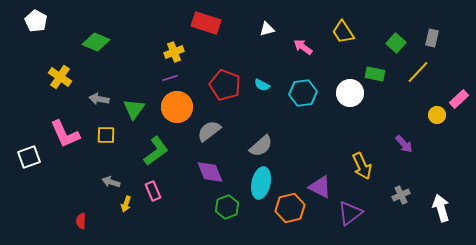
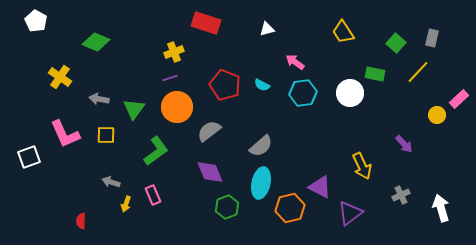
pink arrow at (303, 47): moved 8 px left, 15 px down
pink rectangle at (153, 191): moved 4 px down
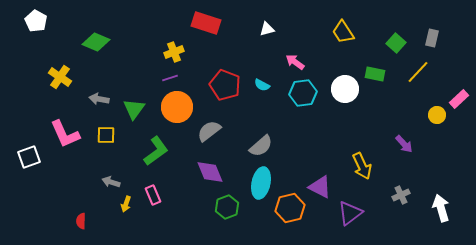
white circle at (350, 93): moved 5 px left, 4 px up
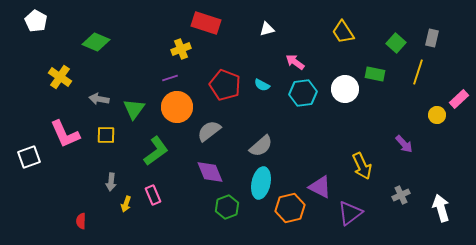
yellow cross at (174, 52): moved 7 px right, 3 px up
yellow line at (418, 72): rotated 25 degrees counterclockwise
gray arrow at (111, 182): rotated 102 degrees counterclockwise
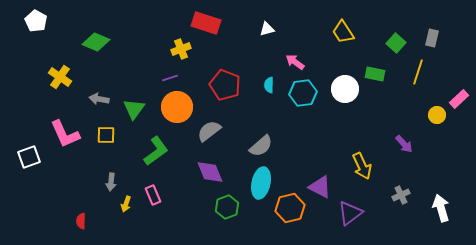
cyan semicircle at (262, 85): moved 7 px right; rotated 63 degrees clockwise
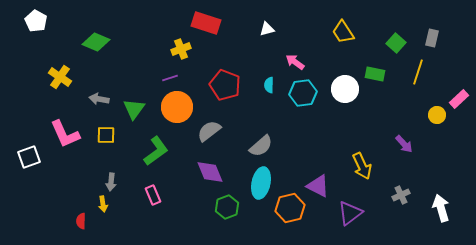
purple triangle at (320, 187): moved 2 px left, 1 px up
yellow arrow at (126, 204): moved 23 px left; rotated 28 degrees counterclockwise
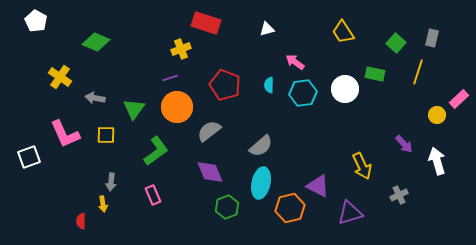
gray arrow at (99, 99): moved 4 px left, 1 px up
gray cross at (401, 195): moved 2 px left
white arrow at (441, 208): moved 4 px left, 47 px up
purple triangle at (350, 213): rotated 20 degrees clockwise
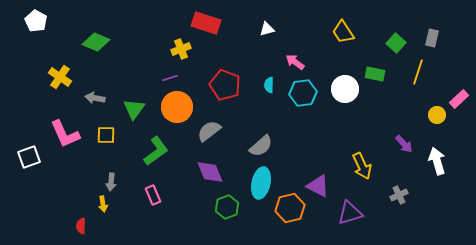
red semicircle at (81, 221): moved 5 px down
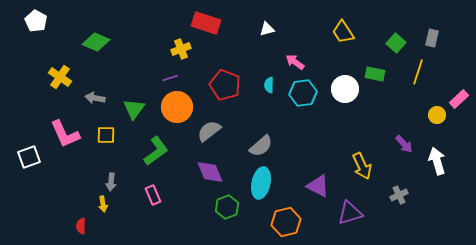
orange hexagon at (290, 208): moved 4 px left, 14 px down
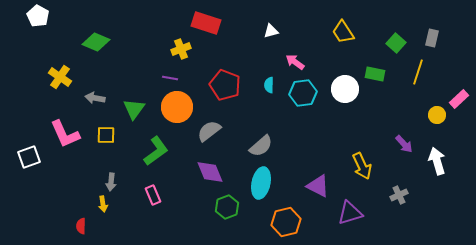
white pentagon at (36, 21): moved 2 px right, 5 px up
white triangle at (267, 29): moved 4 px right, 2 px down
purple line at (170, 78): rotated 28 degrees clockwise
